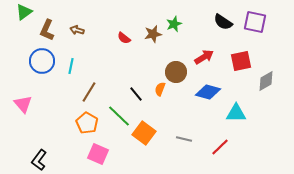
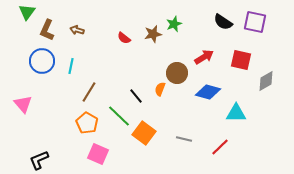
green triangle: moved 3 px right; rotated 18 degrees counterclockwise
red square: moved 1 px up; rotated 25 degrees clockwise
brown circle: moved 1 px right, 1 px down
black line: moved 2 px down
black L-shape: rotated 30 degrees clockwise
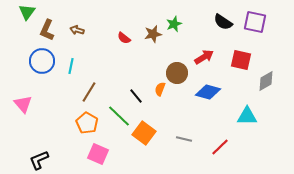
cyan triangle: moved 11 px right, 3 px down
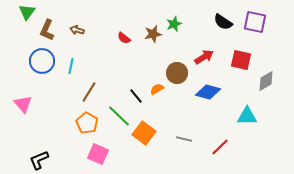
orange semicircle: moved 3 px left; rotated 40 degrees clockwise
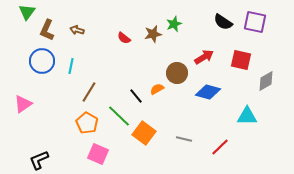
pink triangle: rotated 36 degrees clockwise
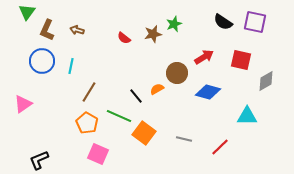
green line: rotated 20 degrees counterclockwise
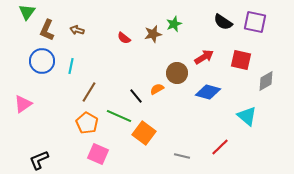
cyan triangle: rotated 40 degrees clockwise
gray line: moved 2 px left, 17 px down
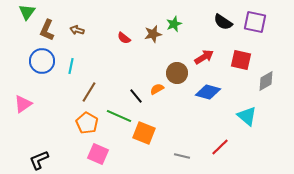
orange square: rotated 15 degrees counterclockwise
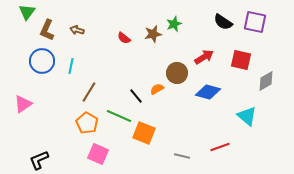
red line: rotated 24 degrees clockwise
